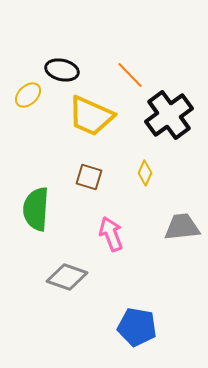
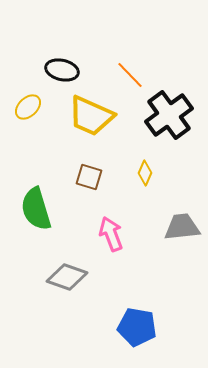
yellow ellipse: moved 12 px down
green semicircle: rotated 21 degrees counterclockwise
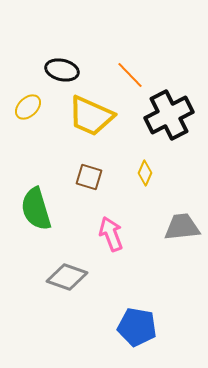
black cross: rotated 9 degrees clockwise
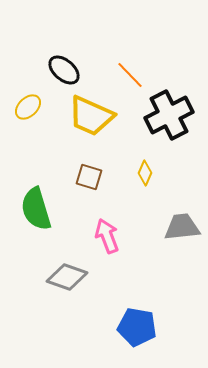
black ellipse: moved 2 px right; rotated 28 degrees clockwise
pink arrow: moved 4 px left, 2 px down
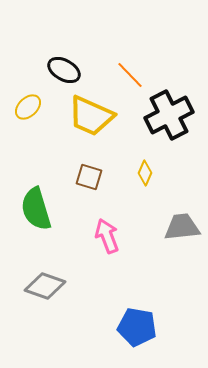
black ellipse: rotated 12 degrees counterclockwise
gray diamond: moved 22 px left, 9 px down
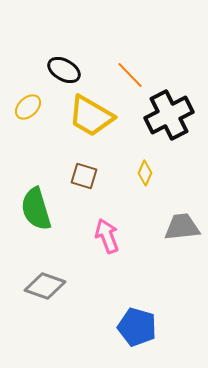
yellow trapezoid: rotated 6 degrees clockwise
brown square: moved 5 px left, 1 px up
blue pentagon: rotated 6 degrees clockwise
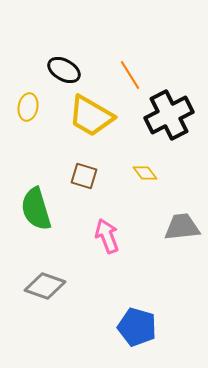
orange line: rotated 12 degrees clockwise
yellow ellipse: rotated 36 degrees counterclockwise
yellow diamond: rotated 60 degrees counterclockwise
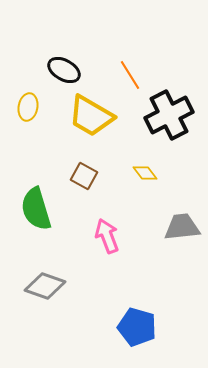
brown square: rotated 12 degrees clockwise
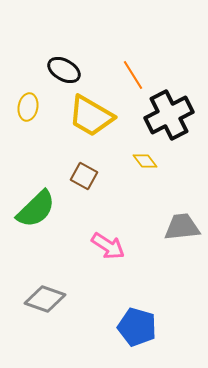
orange line: moved 3 px right
yellow diamond: moved 12 px up
green semicircle: rotated 117 degrees counterclockwise
pink arrow: moved 1 px right, 10 px down; rotated 144 degrees clockwise
gray diamond: moved 13 px down
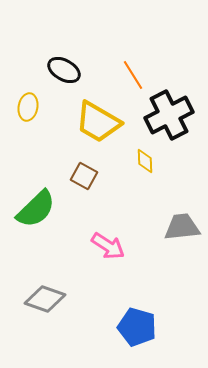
yellow trapezoid: moved 7 px right, 6 px down
yellow diamond: rotated 35 degrees clockwise
